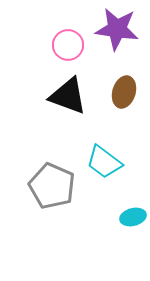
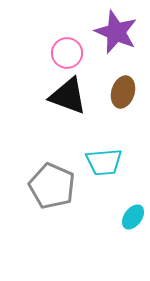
purple star: moved 1 px left, 3 px down; rotated 15 degrees clockwise
pink circle: moved 1 px left, 8 px down
brown ellipse: moved 1 px left
cyan trapezoid: rotated 42 degrees counterclockwise
cyan ellipse: rotated 40 degrees counterclockwise
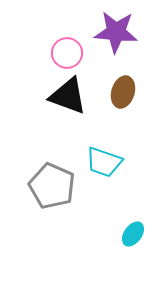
purple star: rotated 18 degrees counterclockwise
cyan trapezoid: rotated 24 degrees clockwise
cyan ellipse: moved 17 px down
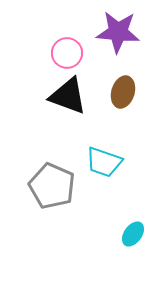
purple star: moved 2 px right
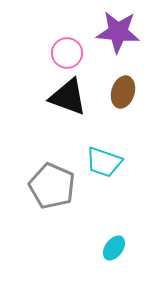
black triangle: moved 1 px down
cyan ellipse: moved 19 px left, 14 px down
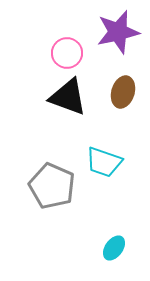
purple star: rotated 18 degrees counterclockwise
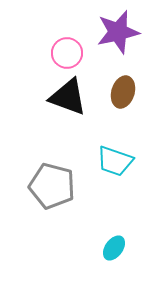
cyan trapezoid: moved 11 px right, 1 px up
gray pentagon: rotated 9 degrees counterclockwise
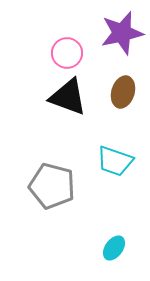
purple star: moved 4 px right, 1 px down
